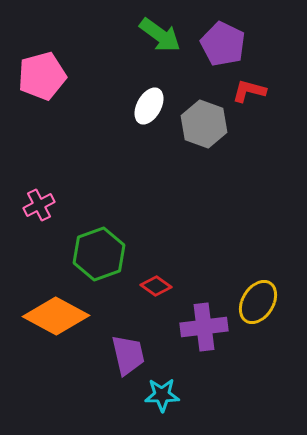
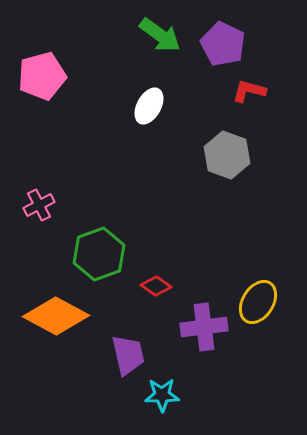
gray hexagon: moved 23 px right, 31 px down
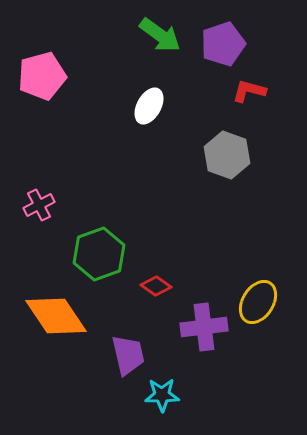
purple pentagon: rotated 27 degrees clockwise
orange diamond: rotated 28 degrees clockwise
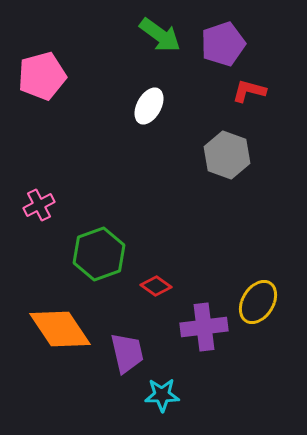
orange diamond: moved 4 px right, 13 px down
purple trapezoid: moved 1 px left, 2 px up
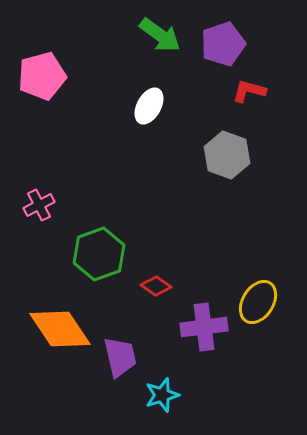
purple trapezoid: moved 7 px left, 4 px down
cyan star: rotated 16 degrees counterclockwise
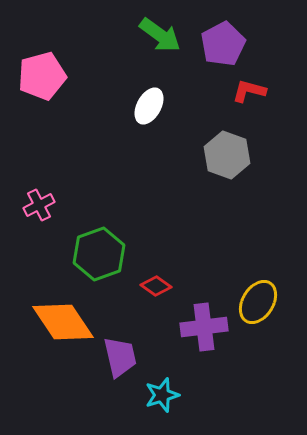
purple pentagon: rotated 9 degrees counterclockwise
orange diamond: moved 3 px right, 7 px up
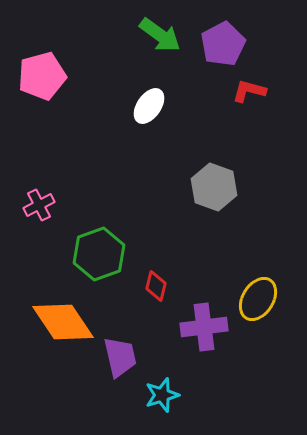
white ellipse: rotated 6 degrees clockwise
gray hexagon: moved 13 px left, 32 px down
red diamond: rotated 68 degrees clockwise
yellow ellipse: moved 3 px up
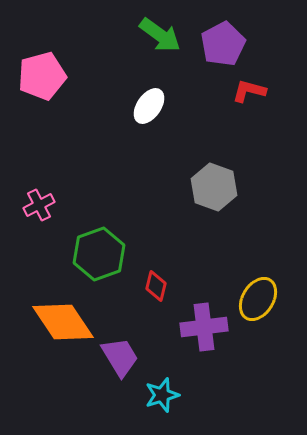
purple trapezoid: rotated 18 degrees counterclockwise
